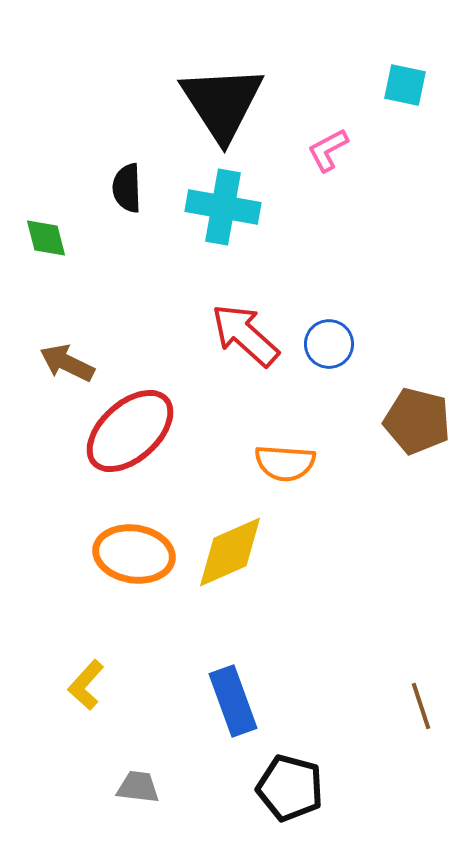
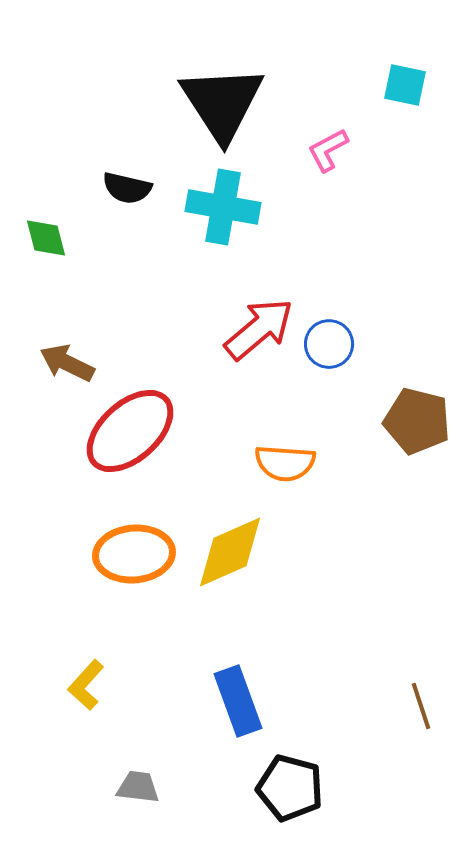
black semicircle: rotated 75 degrees counterclockwise
red arrow: moved 14 px right, 6 px up; rotated 98 degrees clockwise
orange ellipse: rotated 14 degrees counterclockwise
blue rectangle: moved 5 px right
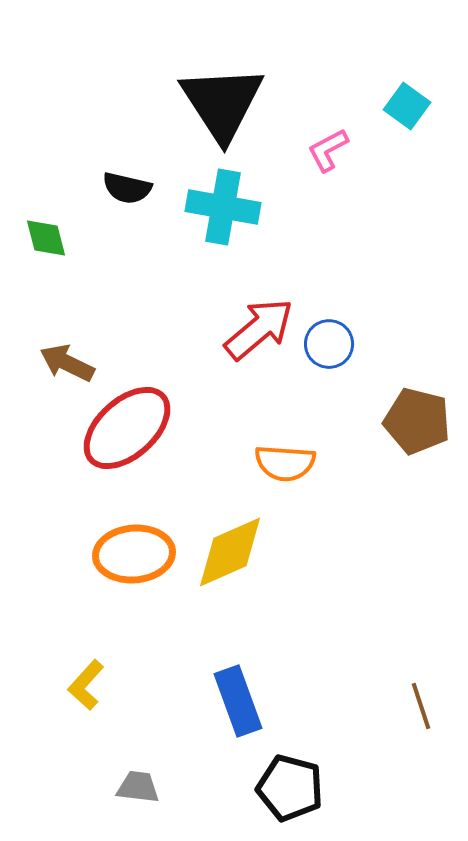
cyan square: moved 2 px right, 21 px down; rotated 24 degrees clockwise
red ellipse: moved 3 px left, 3 px up
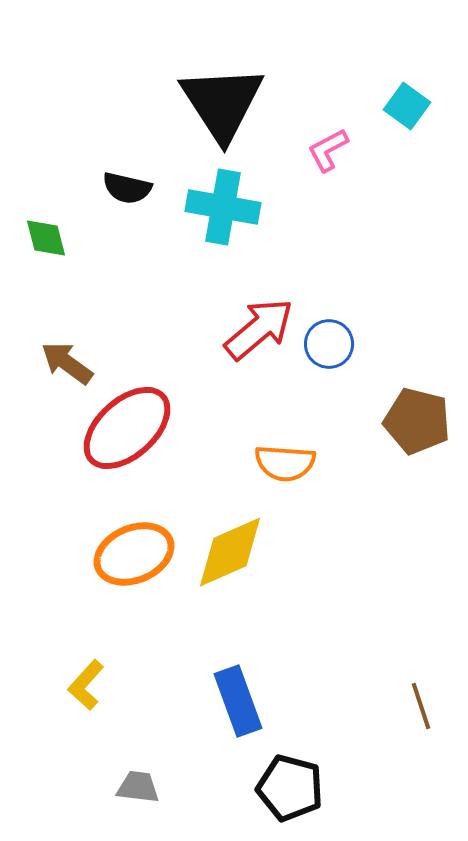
brown arrow: rotated 10 degrees clockwise
orange ellipse: rotated 18 degrees counterclockwise
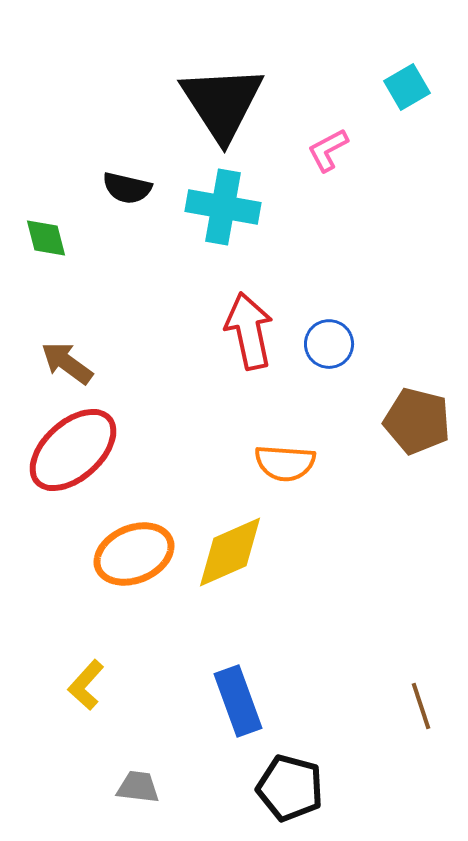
cyan square: moved 19 px up; rotated 24 degrees clockwise
red arrow: moved 10 px left, 2 px down; rotated 62 degrees counterclockwise
red ellipse: moved 54 px left, 22 px down
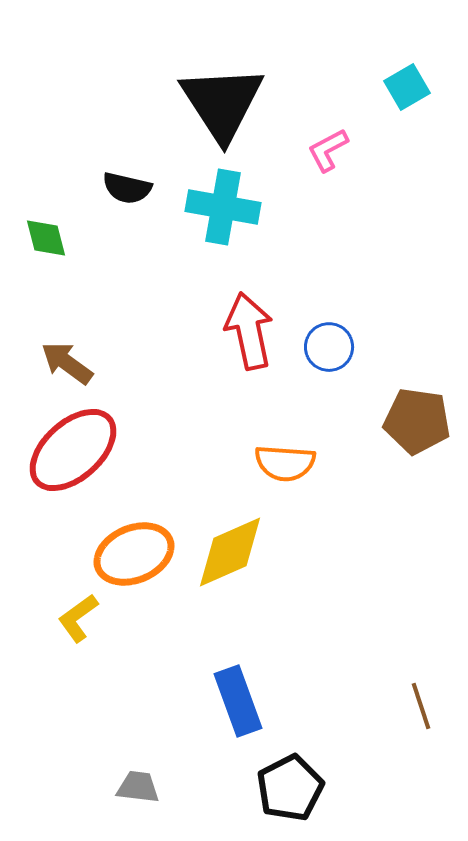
blue circle: moved 3 px down
brown pentagon: rotated 6 degrees counterclockwise
yellow L-shape: moved 8 px left, 67 px up; rotated 12 degrees clockwise
black pentagon: rotated 30 degrees clockwise
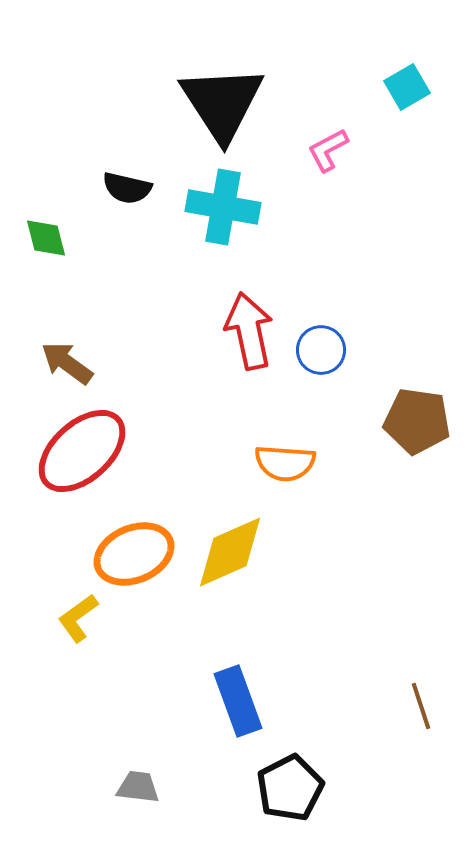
blue circle: moved 8 px left, 3 px down
red ellipse: moved 9 px right, 1 px down
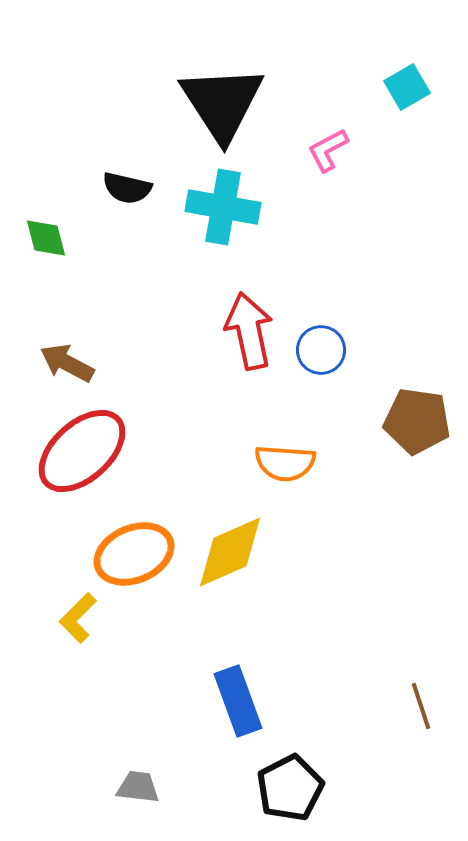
brown arrow: rotated 8 degrees counterclockwise
yellow L-shape: rotated 9 degrees counterclockwise
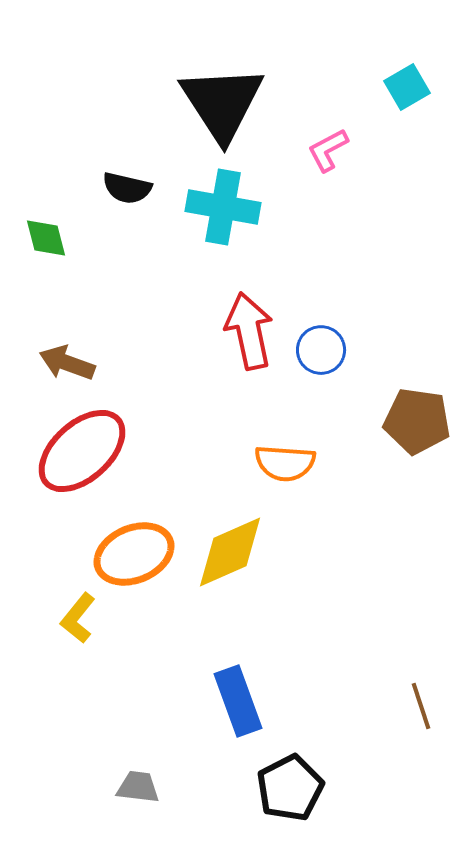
brown arrow: rotated 8 degrees counterclockwise
yellow L-shape: rotated 6 degrees counterclockwise
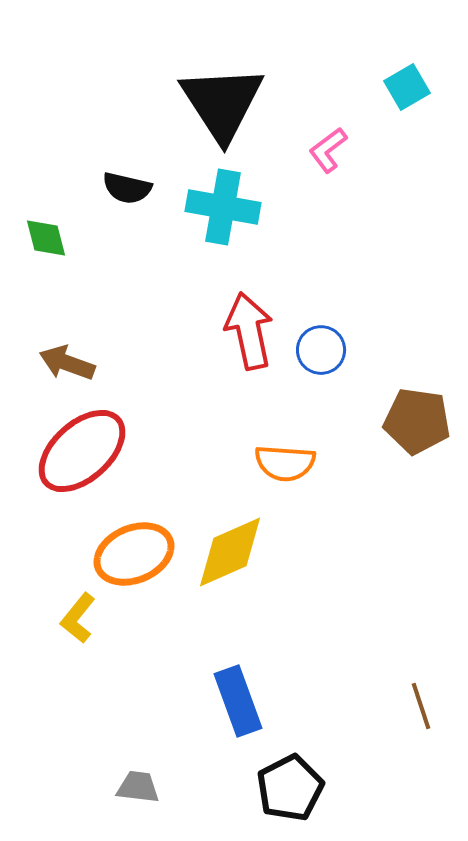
pink L-shape: rotated 9 degrees counterclockwise
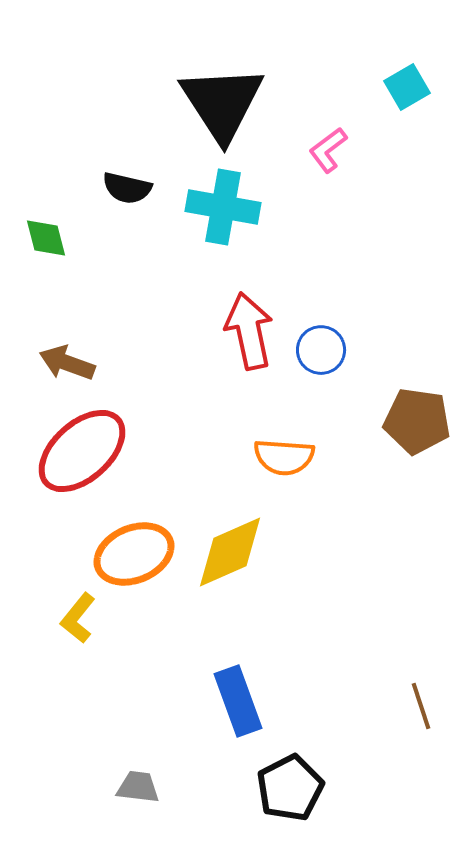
orange semicircle: moved 1 px left, 6 px up
